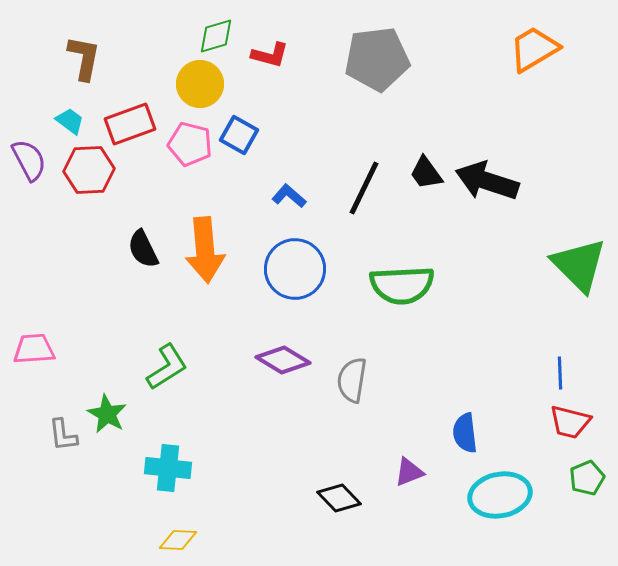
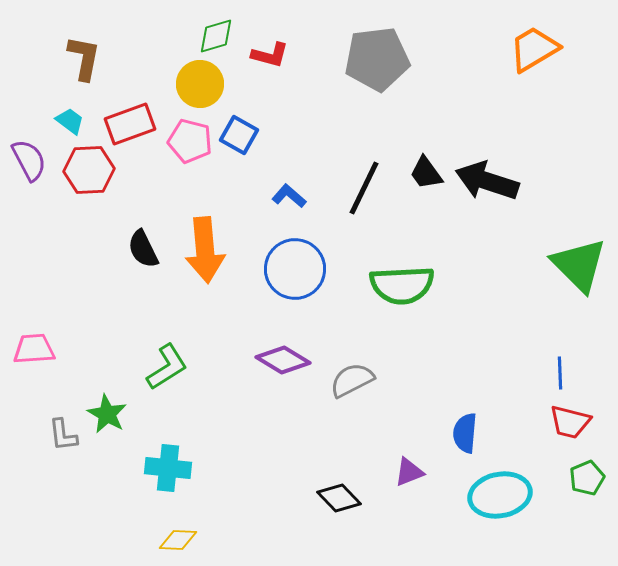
pink pentagon: moved 3 px up
gray semicircle: rotated 54 degrees clockwise
blue semicircle: rotated 12 degrees clockwise
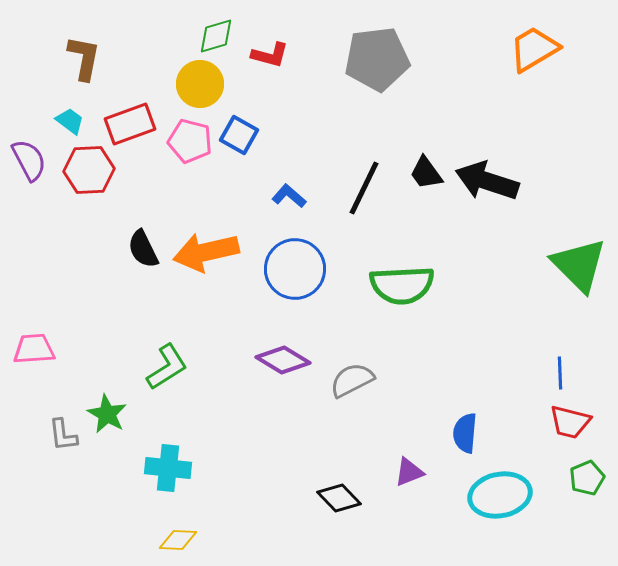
orange arrow: moved 1 px right, 2 px down; rotated 82 degrees clockwise
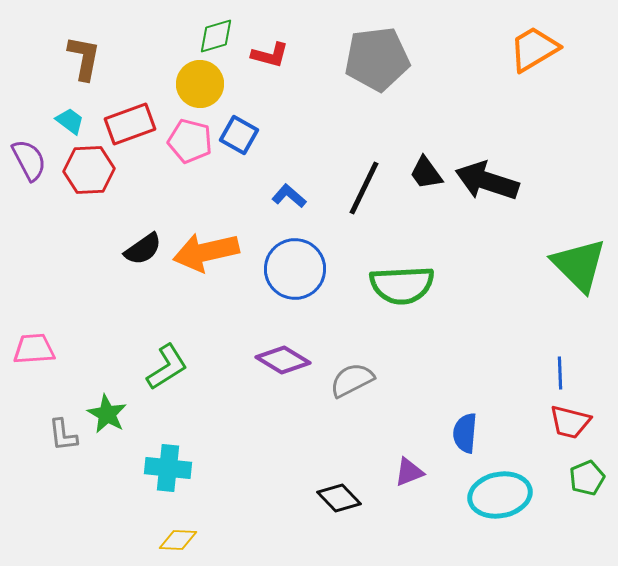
black semicircle: rotated 99 degrees counterclockwise
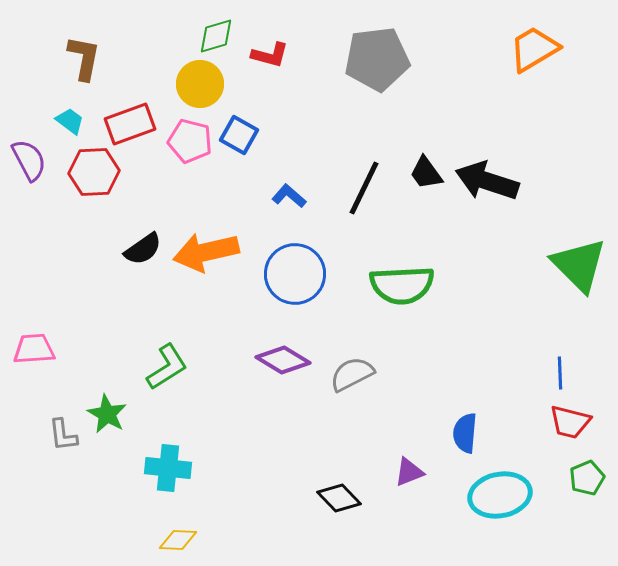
red hexagon: moved 5 px right, 2 px down
blue circle: moved 5 px down
gray semicircle: moved 6 px up
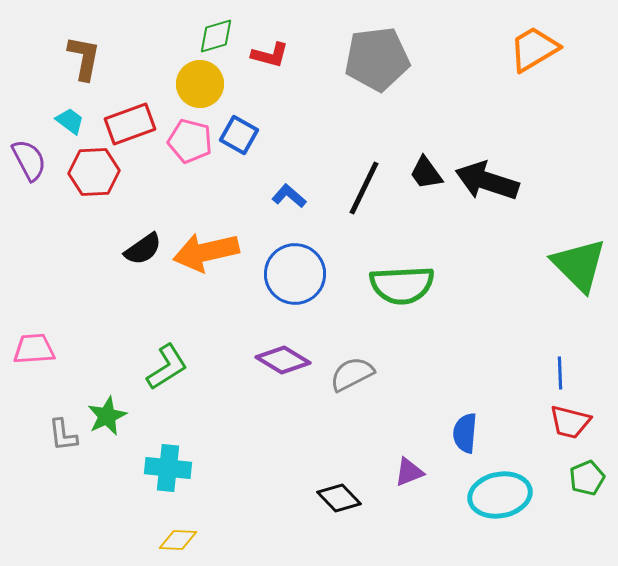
green star: moved 2 px down; rotated 18 degrees clockwise
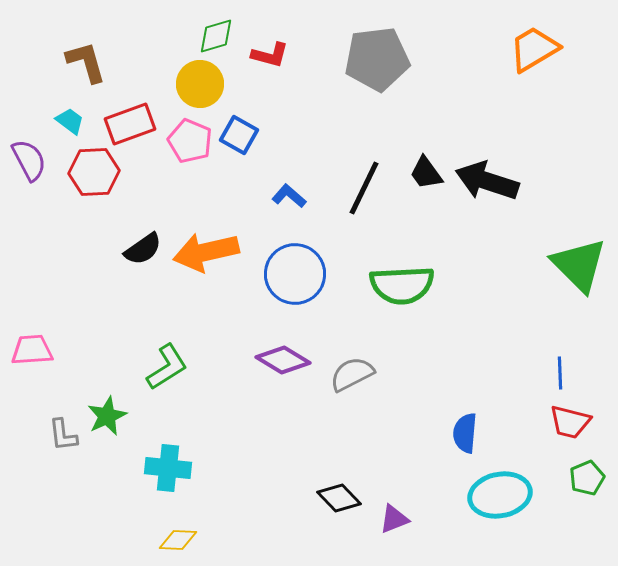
brown L-shape: moved 2 px right, 4 px down; rotated 27 degrees counterclockwise
pink pentagon: rotated 9 degrees clockwise
pink trapezoid: moved 2 px left, 1 px down
purple triangle: moved 15 px left, 47 px down
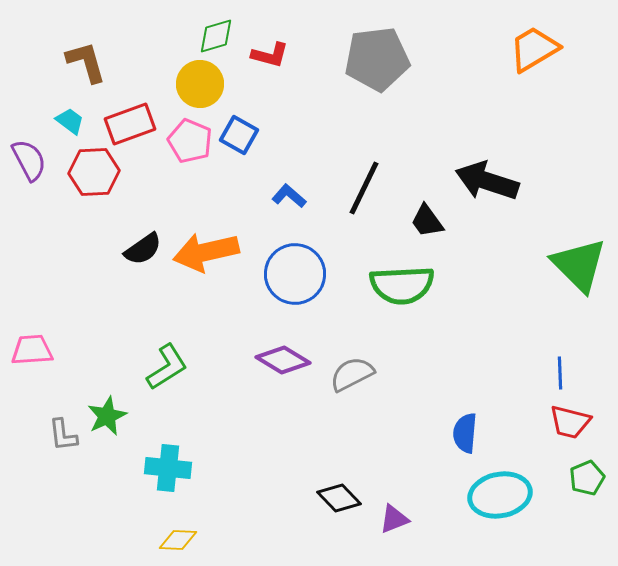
black trapezoid: moved 1 px right, 48 px down
